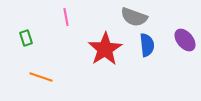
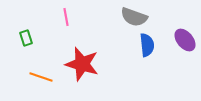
red star: moved 23 px left, 15 px down; rotated 24 degrees counterclockwise
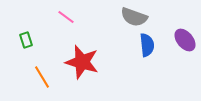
pink line: rotated 42 degrees counterclockwise
green rectangle: moved 2 px down
red star: moved 2 px up
orange line: moved 1 px right; rotated 40 degrees clockwise
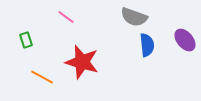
orange line: rotated 30 degrees counterclockwise
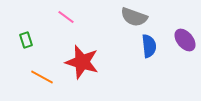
blue semicircle: moved 2 px right, 1 px down
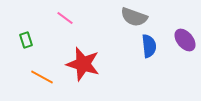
pink line: moved 1 px left, 1 px down
red star: moved 1 px right, 2 px down
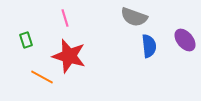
pink line: rotated 36 degrees clockwise
red star: moved 14 px left, 8 px up
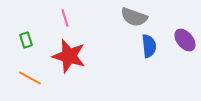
orange line: moved 12 px left, 1 px down
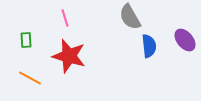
gray semicircle: moved 4 px left; rotated 40 degrees clockwise
green rectangle: rotated 14 degrees clockwise
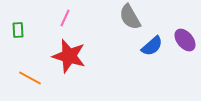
pink line: rotated 42 degrees clockwise
green rectangle: moved 8 px left, 10 px up
blue semicircle: moved 3 px right; rotated 55 degrees clockwise
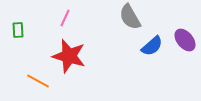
orange line: moved 8 px right, 3 px down
